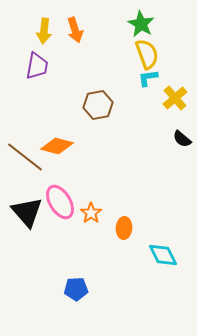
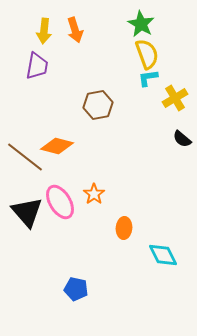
yellow cross: rotated 10 degrees clockwise
orange star: moved 3 px right, 19 px up
blue pentagon: rotated 15 degrees clockwise
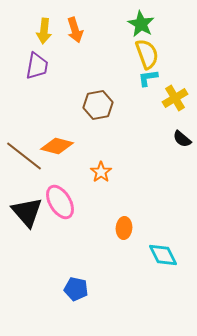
brown line: moved 1 px left, 1 px up
orange star: moved 7 px right, 22 px up
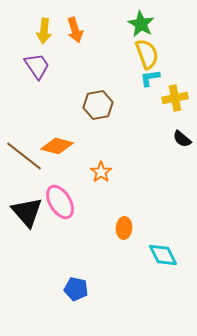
purple trapezoid: rotated 44 degrees counterclockwise
cyan L-shape: moved 2 px right
yellow cross: rotated 20 degrees clockwise
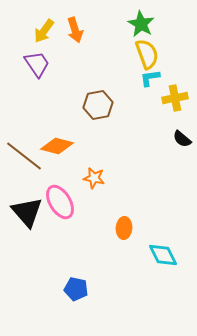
yellow arrow: rotated 30 degrees clockwise
purple trapezoid: moved 2 px up
orange star: moved 7 px left, 6 px down; rotated 25 degrees counterclockwise
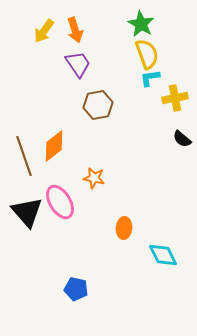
purple trapezoid: moved 41 px right
orange diamond: moved 3 px left; rotated 52 degrees counterclockwise
brown line: rotated 33 degrees clockwise
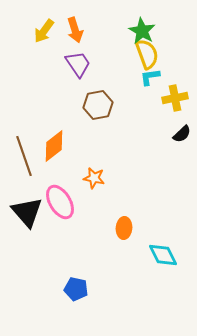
green star: moved 1 px right, 7 px down
cyan L-shape: moved 1 px up
black semicircle: moved 5 px up; rotated 84 degrees counterclockwise
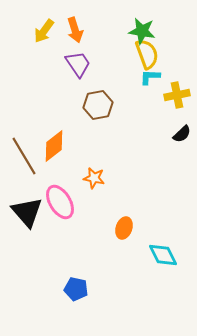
green star: rotated 20 degrees counterclockwise
cyan L-shape: rotated 10 degrees clockwise
yellow cross: moved 2 px right, 3 px up
brown line: rotated 12 degrees counterclockwise
orange ellipse: rotated 15 degrees clockwise
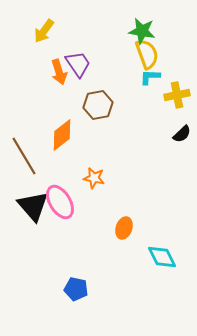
orange arrow: moved 16 px left, 42 px down
orange diamond: moved 8 px right, 11 px up
black triangle: moved 6 px right, 6 px up
cyan diamond: moved 1 px left, 2 px down
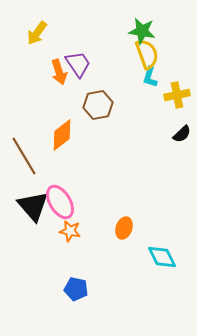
yellow arrow: moved 7 px left, 2 px down
cyan L-shape: rotated 75 degrees counterclockwise
orange star: moved 24 px left, 53 px down
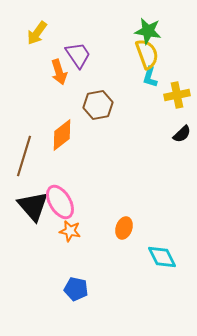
green star: moved 6 px right
purple trapezoid: moved 9 px up
brown line: rotated 48 degrees clockwise
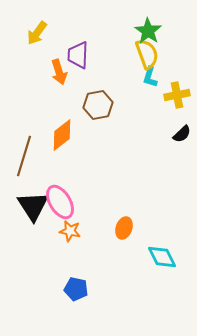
green star: rotated 24 degrees clockwise
purple trapezoid: rotated 144 degrees counterclockwise
black triangle: rotated 8 degrees clockwise
